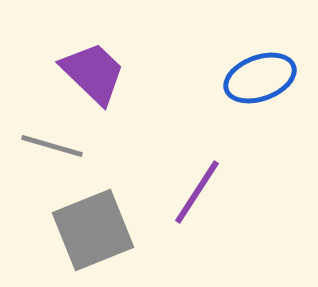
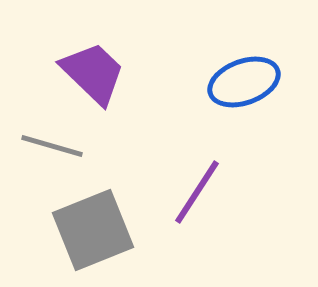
blue ellipse: moved 16 px left, 4 px down
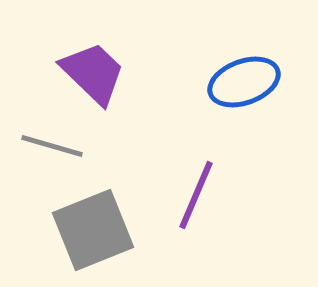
purple line: moved 1 px left, 3 px down; rotated 10 degrees counterclockwise
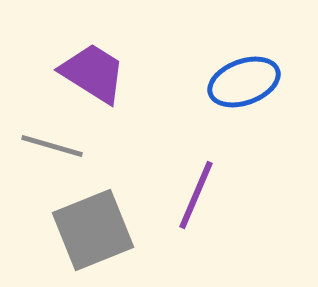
purple trapezoid: rotated 12 degrees counterclockwise
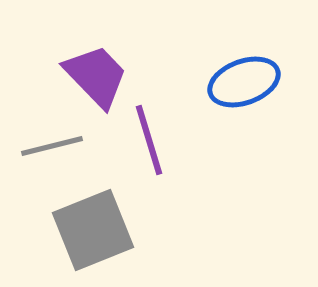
purple trapezoid: moved 3 px right, 3 px down; rotated 14 degrees clockwise
gray line: rotated 30 degrees counterclockwise
purple line: moved 47 px left, 55 px up; rotated 40 degrees counterclockwise
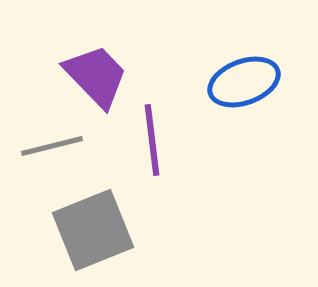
purple line: moved 3 px right; rotated 10 degrees clockwise
